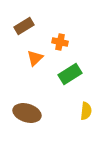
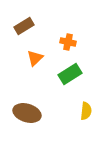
orange cross: moved 8 px right
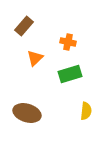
brown rectangle: rotated 18 degrees counterclockwise
green rectangle: rotated 15 degrees clockwise
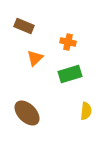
brown rectangle: rotated 72 degrees clockwise
brown ellipse: rotated 28 degrees clockwise
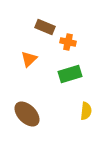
brown rectangle: moved 21 px right, 1 px down
orange triangle: moved 6 px left, 1 px down
brown ellipse: moved 1 px down
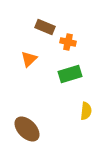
brown ellipse: moved 15 px down
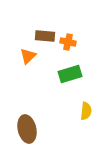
brown rectangle: moved 9 px down; rotated 18 degrees counterclockwise
orange triangle: moved 1 px left, 3 px up
brown ellipse: rotated 32 degrees clockwise
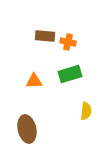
orange triangle: moved 6 px right, 25 px down; rotated 42 degrees clockwise
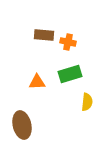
brown rectangle: moved 1 px left, 1 px up
orange triangle: moved 3 px right, 1 px down
yellow semicircle: moved 1 px right, 9 px up
brown ellipse: moved 5 px left, 4 px up
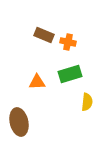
brown rectangle: rotated 18 degrees clockwise
brown ellipse: moved 3 px left, 3 px up
